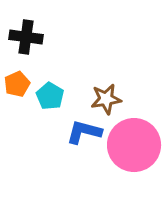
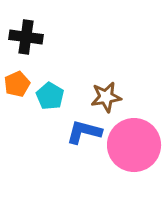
brown star: moved 2 px up
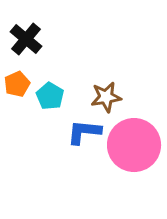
black cross: moved 2 px down; rotated 32 degrees clockwise
blue L-shape: rotated 9 degrees counterclockwise
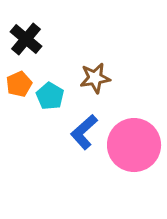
orange pentagon: moved 2 px right
brown star: moved 11 px left, 19 px up
blue L-shape: rotated 48 degrees counterclockwise
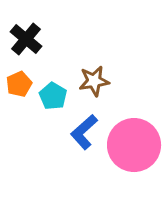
brown star: moved 1 px left, 3 px down
cyan pentagon: moved 3 px right
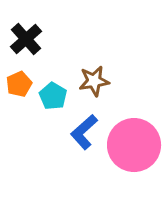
black cross: rotated 8 degrees clockwise
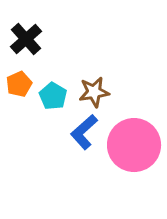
brown star: moved 11 px down
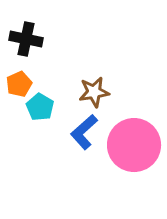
black cross: rotated 36 degrees counterclockwise
cyan pentagon: moved 13 px left, 11 px down
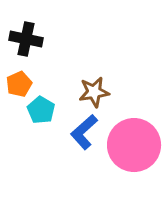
cyan pentagon: moved 1 px right, 3 px down
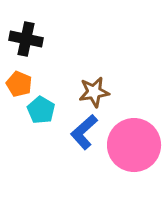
orange pentagon: rotated 25 degrees counterclockwise
